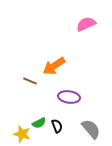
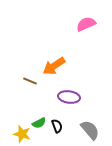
gray semicircle: moved 1 px left, 1 px down
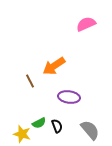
brown line: rotated 40 degrees clockwise
